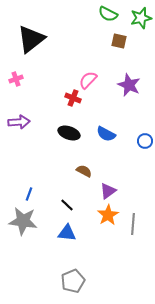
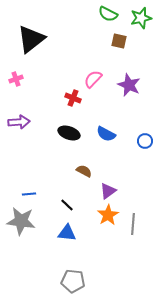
pink semicircle: moved 5 px right, 1 px up
blue line: rotated 64 degrees clockwise
gray star: moved 2 px left
gray pentagon: rotated 30 degrees clockwise
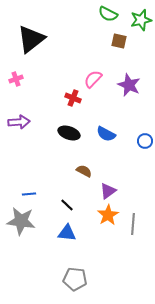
green star: moved 2 px down
gray pentagon: moved 2 px right, 2 px up
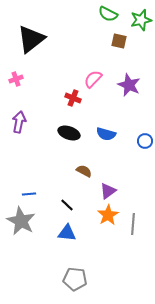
purple arrow: rotated 75 degrees counterclockwise
blue semicircle: rotated 12 degrees counterclockwise
gray star: rotated 20 degrees clockwise
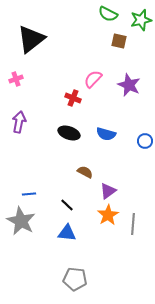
brown semicircle: moved 1 px right, 1 px down
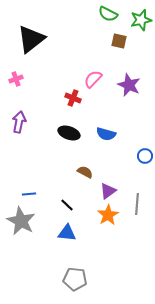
blue circle: moved 15 px down
gray line: moved 4 px right, 20 px up
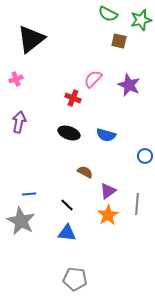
blue semicircle: moved 1 px down
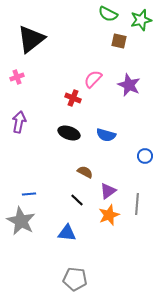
pink cross: moved 1 px right, 2 px up
black line: moved 10 px right, 5 px up
orange star: moved 1 px right; rotated 10 degrees clockwise
